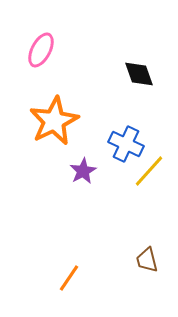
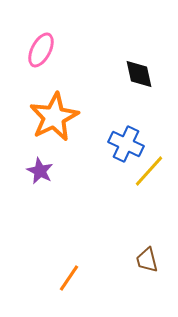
black diamond: rotated 8 degrees clockwise
orange star: moved 4 px up
purple star: moved 43 px left; rotated 16 degrees counterclockwise
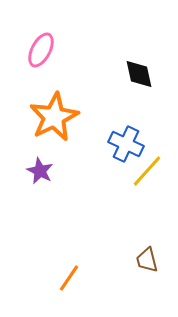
yellow line: moved 2 px left
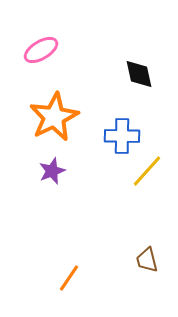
pink ellipse: rotated 32 degrees clockwise
blue cross: moved 4 px left, 8 px up; rotated 24 degrees counterclockwise
purple star: moved 12 px right; rotated 24 degrees clockwise
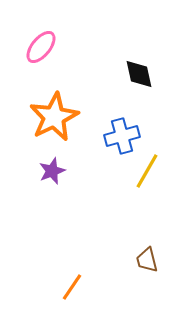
pink ellipse: moved 3 px up; rotated 20 degrees counterclockwise
blue cross: rotated 16 degrees counterclockwise
yellow line: rotated 12 degrees counterclockwise
orange line: moved 3 px right, 9 px down
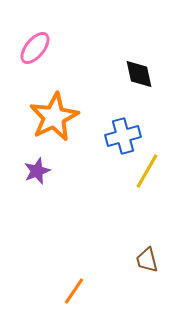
pink ellipse: moved 6 px left, 1 px down
blue cross: moved 1 px right
purple star: moved 15 px left
orange line: moved 2 px right, 4 px down
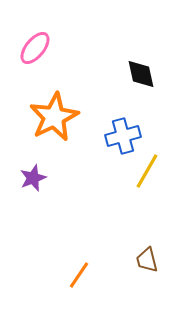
black diamond: moved 2 px right
purple star: moved 4 px left, 7 px down
orange line: moved 5 px right, 16 px up
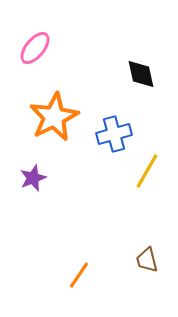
blue cross: moved 9 px left, 2 px up
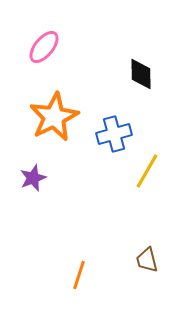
pink ellipse: moved 9 px right, 1 px up
black diamond: rotated 12 degrees clockwise
orange line: rotated 16 degrees counterclockwise
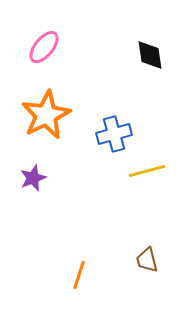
black diamond: moved 9 px right, 19 px up; rotated 8 degrees counterclockwise
orange star: moved 8 px left, 2 px up
yellow line: rotated 45 degrees clockwise
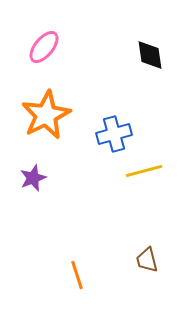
yellow line: moved 3 px left
orange line: moved 2 px left; rotated 36 degrees counterclockwise
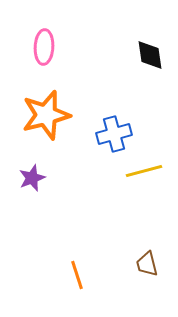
pink ellipse: rotated 36 degrees counterclockwise
orange star: rotated 12 degrees clockwise
purple star: moved 1 px left
brown trapezoid: moved 4 px down
